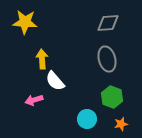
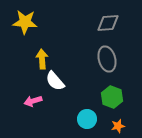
pink arrow: moved 1 px left, 1 px down
orange star: moved 3 px left, 2 px down
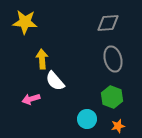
gray ellipse: moved 6 px right
pink arrow: moved 2 px left, 2 px up
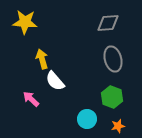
yellow arrow: rotated 12 degrees counterclockwise
pink arrow: rotated 60 degrees clockwise
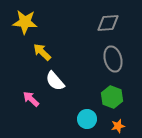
yellow arrow: moved 7 px up; rotated 30 degrees counterclockwise
